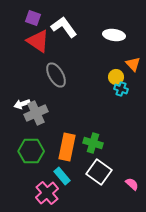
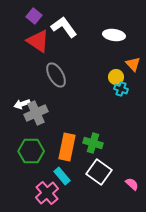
purple square: moved 1 px right, 2 px up; rotated 21 degrees clockwise
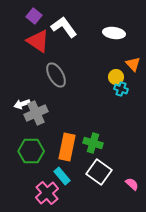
white ellipse: moved 2 px up
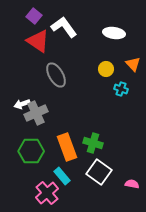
yellow circle: moved 10 px left, 8 px up
orange rectangle: rotated 32 degrees counterclockwise
pink semicircle: rotated 32 degrees counterclockwise
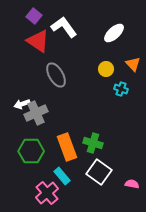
white ellipse: rotated 50 degrees counterclockwise
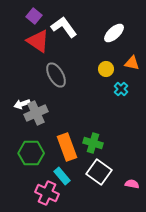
orange triangle: moved 1 px left, 1 px up; rotated 35 degrees counterclockwise
cyan cross: rotated 24 degrees clockwise
green hexagon: moved 2 px down
pink cross: rotated 25 degrees counterclockwise
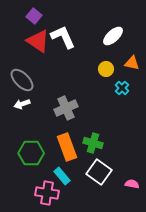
white L-shape: moved 1 px left, 10 px down; rotated 12 degrees clockwise
white ellipse: moved 1 px left, 3 px down
gray ellipse: moved 34 px left, 5 px down; rotated 15 degrees counterclockwise
cyan cross: moved 1 px right, 1 px up
gray cross: moved 30 px right, 5 px up
pink cross: rotated 15 degrees counterclockwise
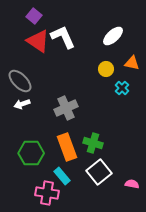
gray ellipse: moved 2 px left, 1 px down
white square: rotated 15 degrees clockwise
